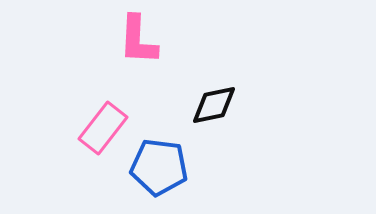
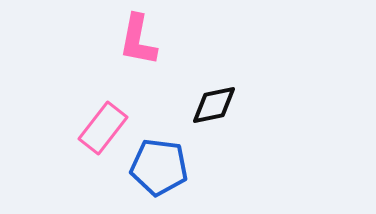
pink L-shape: rotated 8 degrees clockwise
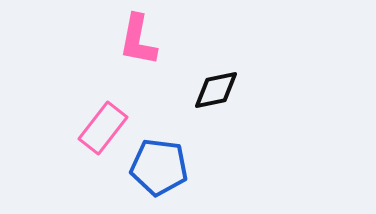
black diamond: moved 2 px right, 15 px up
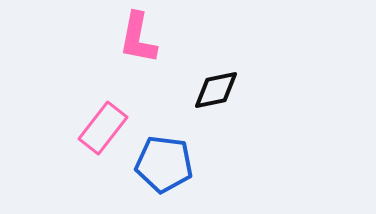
pink L-shape: moved 2 px up
blue pentagon: moved 5 px right, 3 px up
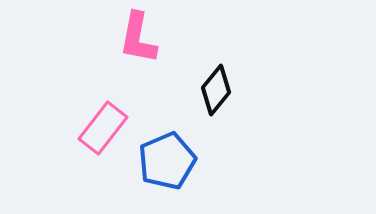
black diamond: rotated 39 degrees counterclockwise
blue pentagon: moved 3 px right, 3 px up; rotated 30 degrees counterclockwise
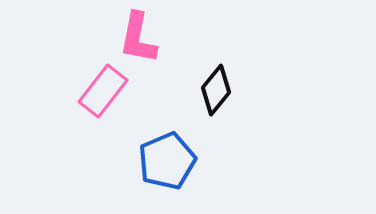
pink rectangle: moved 37 px up
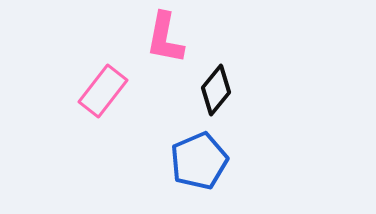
pink L-shape: moved 27 px right
blue pentagon: moved 32 px right
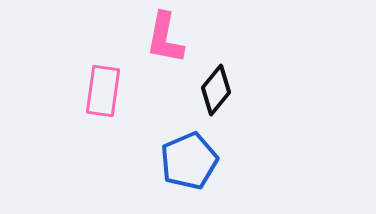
pink rectangle: rotated 30 degrees counterclockwise
blue pentagon: moved 10 px left
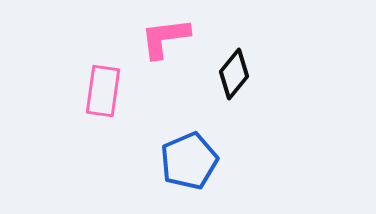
pink L-shape: rotated 72 degrees clockwise
black diamond: moved 18 px right, 16 px up
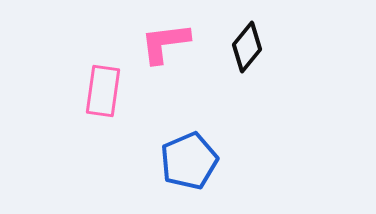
pink L-shape: moved 5 px down
black diamond: moved 13 px right, 27 px up
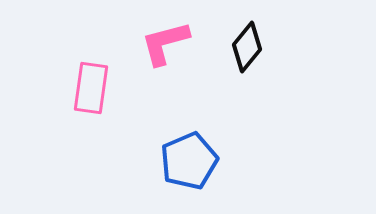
pink L-shape: rotated 8 degrees counterclockwise
pink rectangle: moved 12 px left, 3 px up
